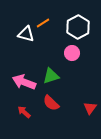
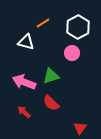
white triangle: moved 8 px down
red triangle: moved 10 px left, 20 px down
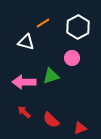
pink circle: moved 5 px down
pink arrow: rotated 20 degrees counterclockwise
red semicircle: moved 17 px down
red triangle: rotated 32 degrees clockwise
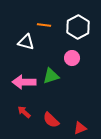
orange line: moved 1 px right, 2 px down; rotated 40 degrees clockwise
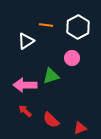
orange line: moved 2 px right
white triangle: moved 1 px up; rotated 48 degrees counterclockwise
pink arrow: moved 1 px right, 3 px down
red arrow: moved 1 px right, 1 px up
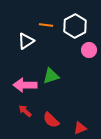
white hexagon: moved 3 px left, 1 px up
pink circle: moved 17 px right, 8 px up
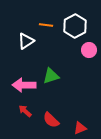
pink arrow: moved 1 px left
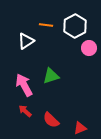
pink circle: moved 2 px up
pink arrow: rotated 60 degrees clockwise
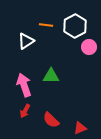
pink circle: moved 1 px up
green triangle: rotated 18 degrees clockwise
pink arrow: rotated 10 degrees clockwise
red arrow: rotated 104 degrees counterclockwise
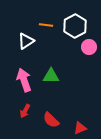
pink arrow: moved 5 px up
